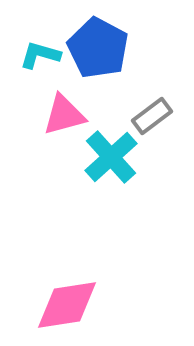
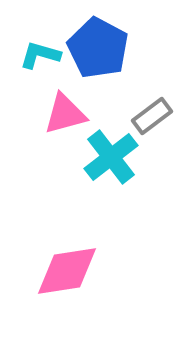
pink triangle: moved 1 px right, 1 px up
cyan cross: rotated 4 degrees clockwise
pink diamond: moved 34 px up
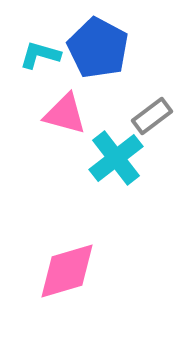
pink triangle: rotated 30 degrees clockwise
cyan cross: moved 5 px right, 1 px down
pink diamond: rotated 8 degrees counterclockwise
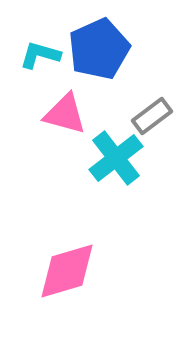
blue pentagon: moved 1 px right, 1 px down; rotated 20 degrees clockwise
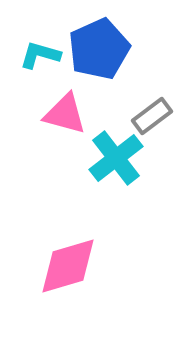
pink diamond: moved 1 px right, 5 px up
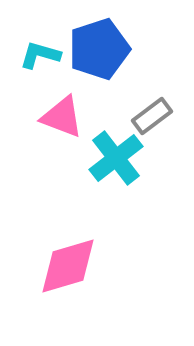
blue pentagon: rotated 6 degrees clockwise
pink triangle: moved 3 px left, 3 px down; rotated 6 degrees clockwise
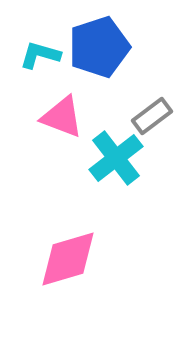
blue pentagon: moved 2 px up
pink diamond: moved 7 px up
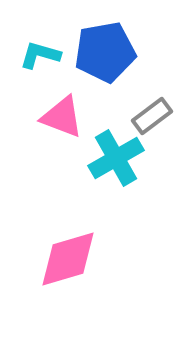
blue pentagon: moved 6 px right, 5 px down; rotated 8 degrees clockwise
cyan cross: rotated 8 degrees clockwise
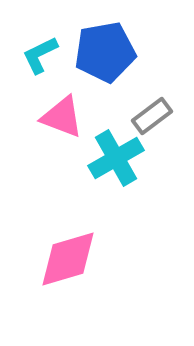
cyan L-shape: rotated 42 degrees counterclockwise
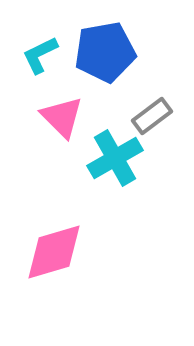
pink triangle: rotated 24 degrees clockwise
cyan cross: moved 1 px left
pink diamond: moved 14 px left, 7 px up
